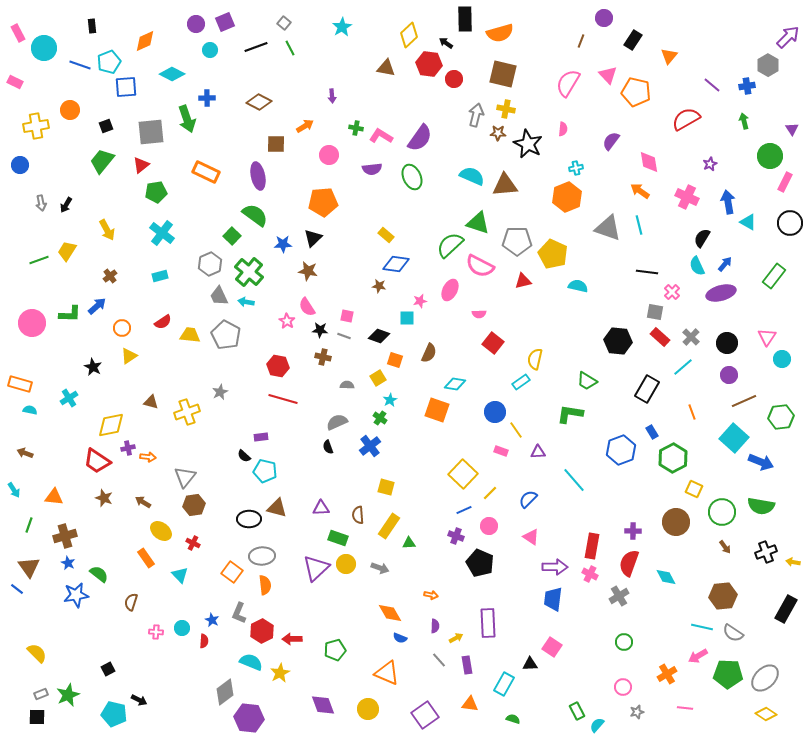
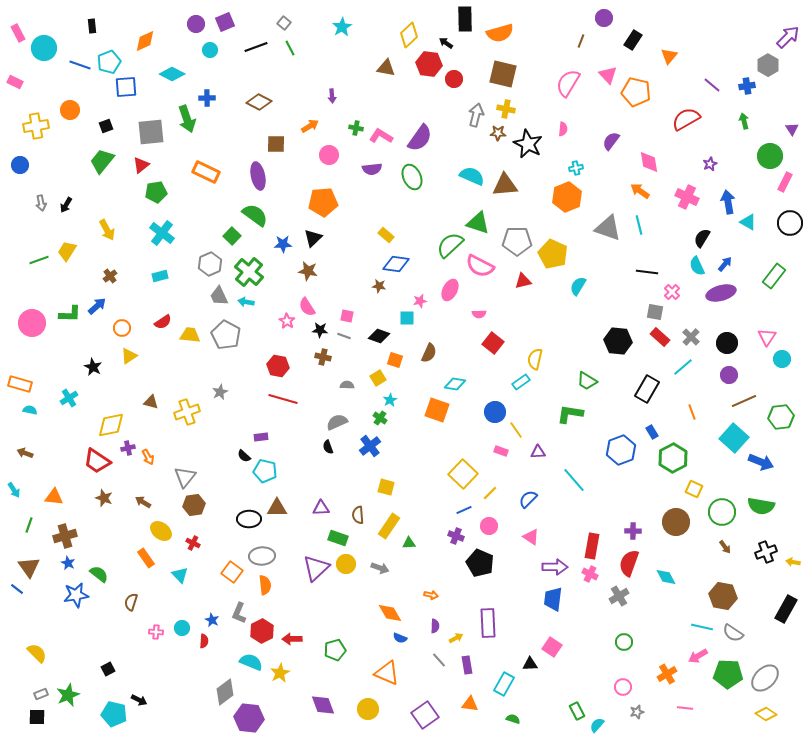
orange arrow at (305, 126): moved 5 px right
cyan semicircle at (578, 286): rotated 72 degrees counterclockwise
orange arrow at (148, 457): rotated 56 degrees clockwise
brown triangle at (277, 508): rotated 15 degrees counterclockwise
brown hexagon at (723, 596): rotated 16 degrees clockwise
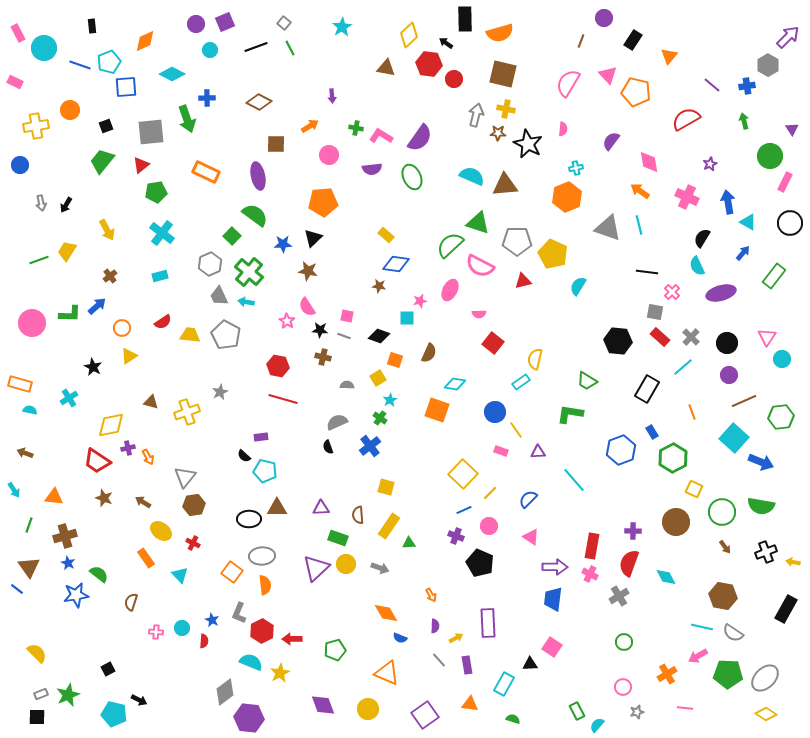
blue arrow at (725, 264): moved 18 px right, 11 px up
orange arrow at (431, 595): rotated 48 degrees clockwise
orange diamond at (390, 613): moved 4 px left
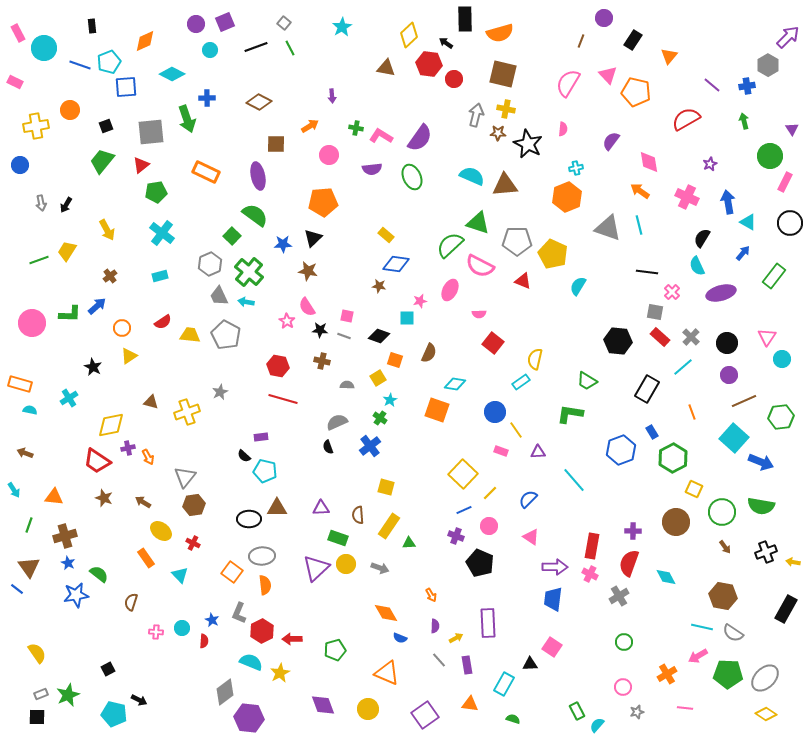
red triangle at (523, 281): rotated 36 degrees clockwise
brown cross at (323, 357): moved 1 px left, 4 px down
yellow semicircle at (37, 653): rotated 10 degrees clockwise
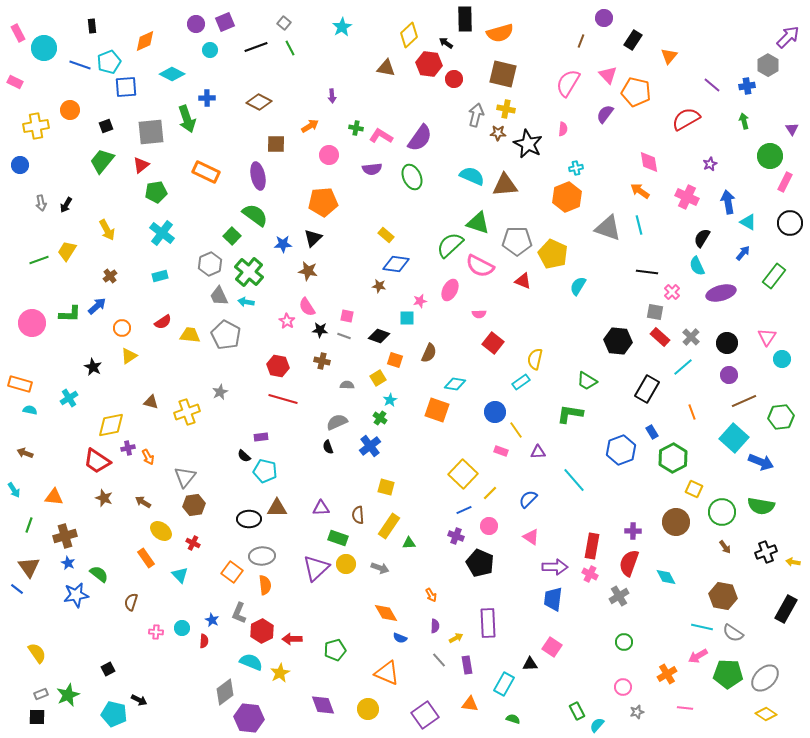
purple semicircle at (611, 141): moved 6 px left, 27 px up
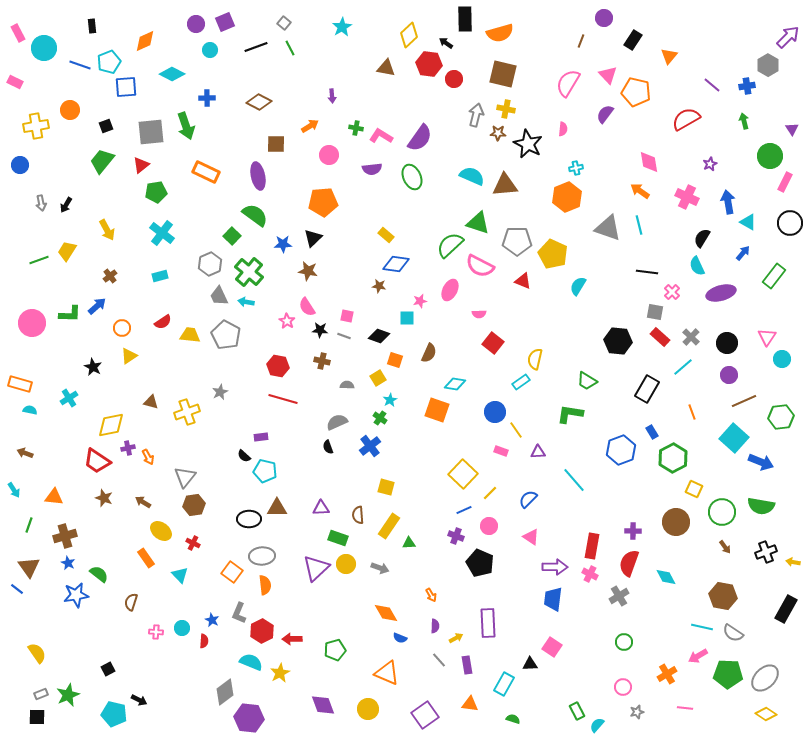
green arrow at (187, 119): moved 1 px left, 7 px down
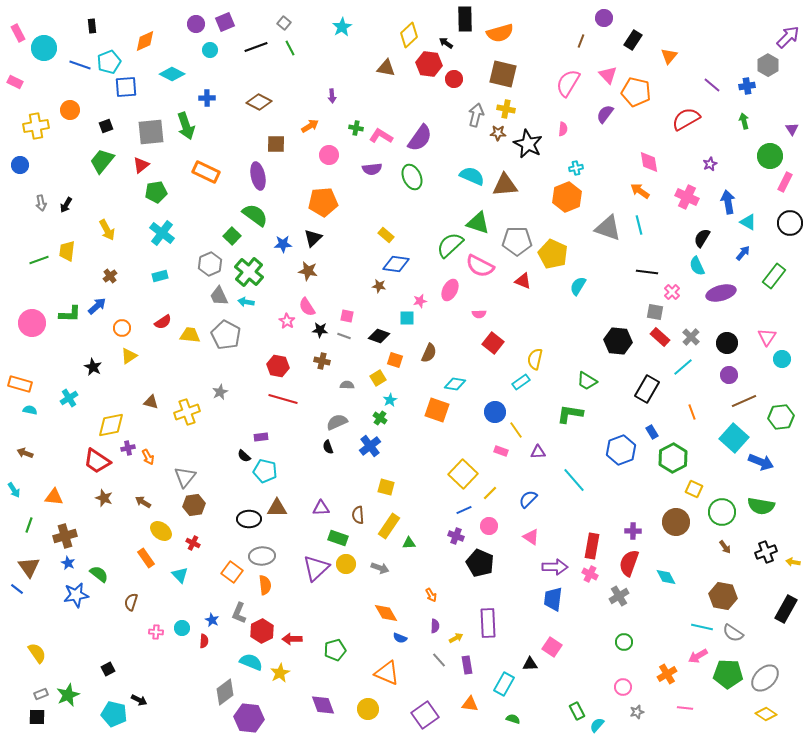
yellow trapezoid at (67, 251): rotated 25 degrees counterclockwise
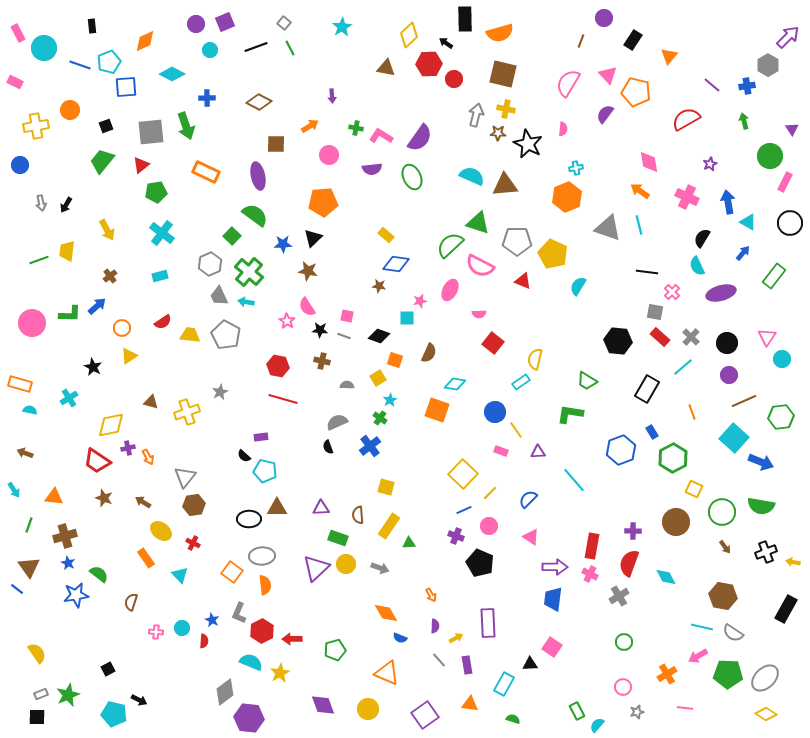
red hexagon at (429, 64): rotated 10 degrees counterclockwise
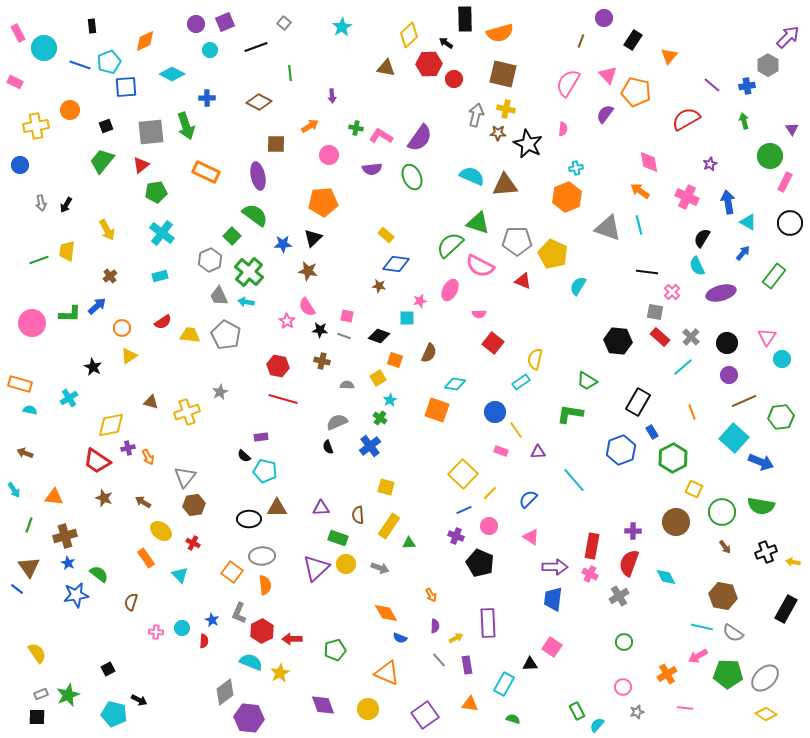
green line at (290, 48): moved 25 px down; rotated 21 degrees clockwise
gray hexagon at (210, 264): moved 4 px up
black rectangle at (647, 389): moved 9 px left, 13 px down
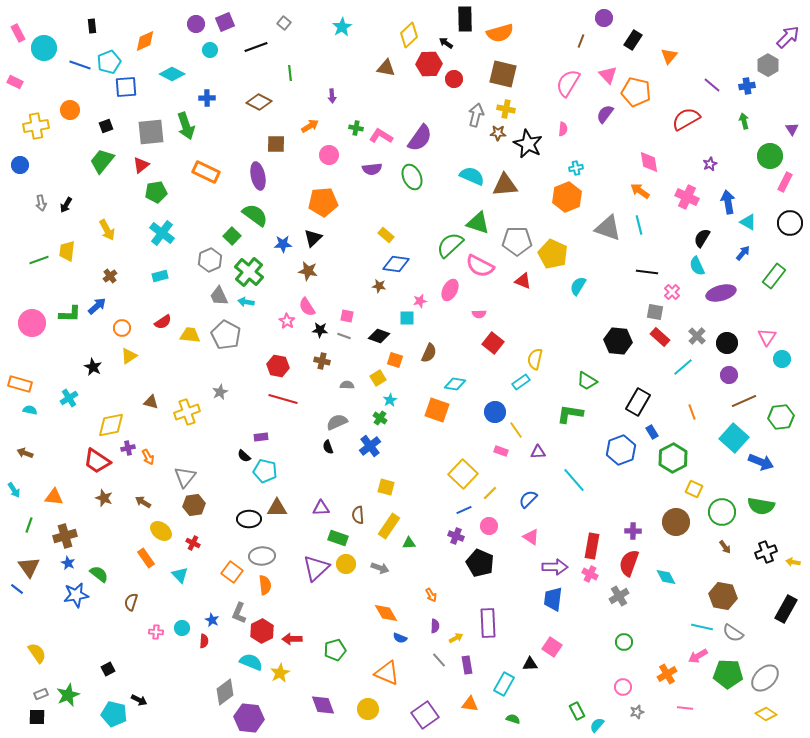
gray cross at (691, 337): moved 6 px right, 1 px up
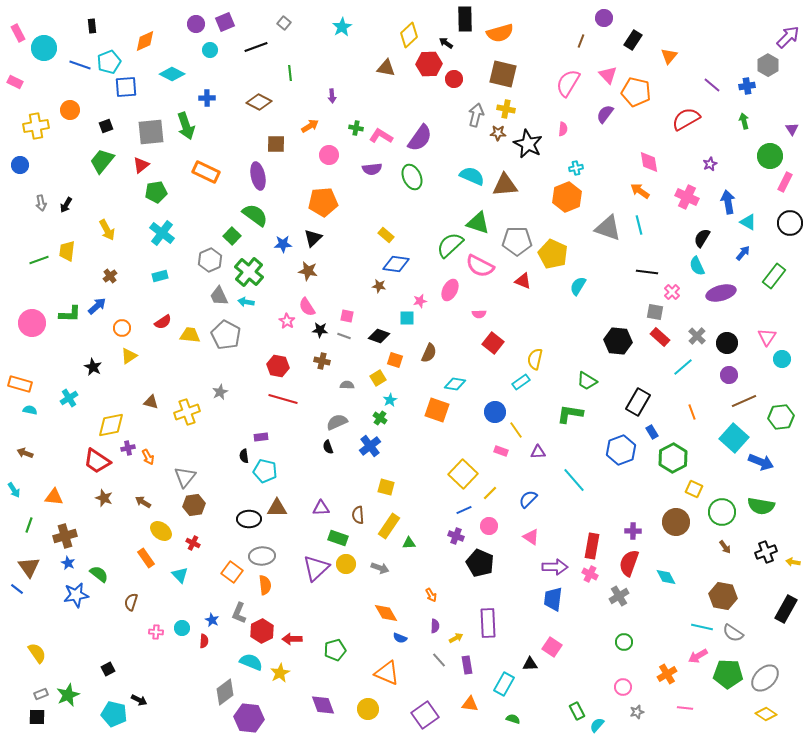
black semicircle at (244, 456): rotated 40 degrees clockwise
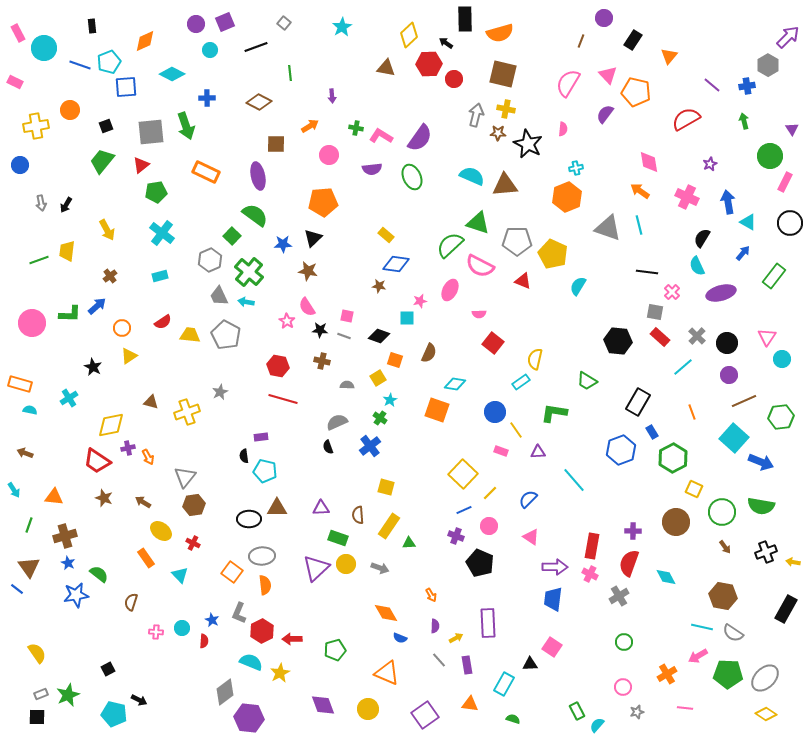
green L-shape at (570, 414): moved 16 px left, 1 px up
